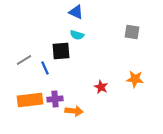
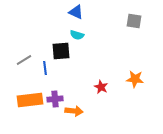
gray square: moved 2 px right, 11 px up
blue line: rotated 16 degrees clockwise
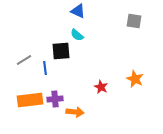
blue triangle: moved 2 px right, 1 px up
cyan semicircle: rotated 24 degrees clockwise
orange star: rotated 18 degrees clockwise
orange arrow: moved 1 px right, 1 px down
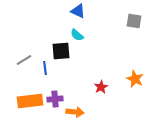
red star: rotated 16 degrees clockwise
orange rectangle: moved 1 px down
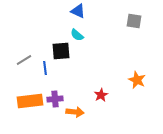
orange star: moved 2 px right, 1 px down
red star: moved 8 px down
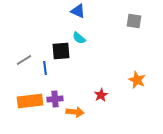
cyan semicircle: moved 2 px right, 3 px down
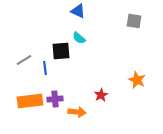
orange arrow: moved 2 px right
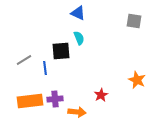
blue triangle: moved 2 px down
cyan semicircle: rotated 152 degrees counterclockwise
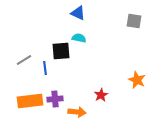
cyan semicircle: rotated 56 degrees counterclockwise
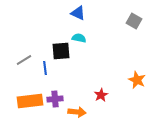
gray square: rotated 21 degrees clockwise
